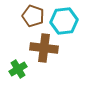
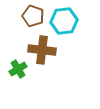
brown cross: moved 2 px left, 2 px down
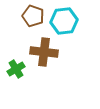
brown cross: moved 2 px right, 2 px down
green cross: moved 2 px left
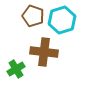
cyan hexagon: moved 2 px left, 1 px up; rotated 12 degrees counterclockwise
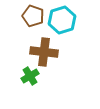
green cross: moved 14 px right, 7 px down
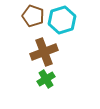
brown cross: rotated 28 degrees counterclockwise
green cross: moved 16 px right, 3 px down
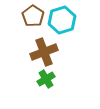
brown pentagon: rotated 15 degrees clockwise
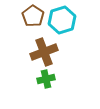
green cross: rotated 18 degrees clockwise
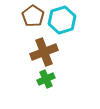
green cross: rotated 12 degrees counterclockwise
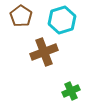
brown pentagon: moved 12 px left
green cross: moved 25 px right, 12 px down
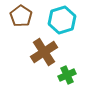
brown cross: rotated 12 degrees counterclockwise
green cross: moved 4 px left, 16 px up
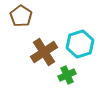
cyan hexagon: moved 18 px right, 24 px down
